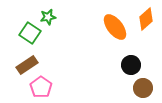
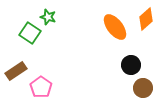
green star: rotated 28 degrees clockwise
brown rectangle: moved 11 px left, 6 px down
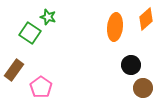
orange ellipse: rotated 44 degrees clockwise
brown rectangle: moved 2 px left, 1 px up; rotated 20 degrees counterclockwise
